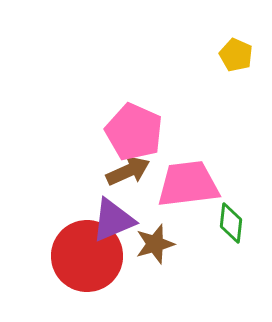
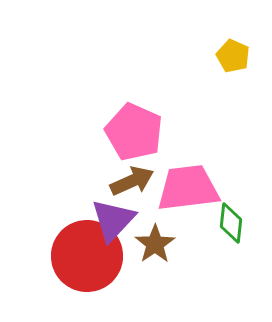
yellow pentagon: moved 3 px left, 1 px down
brown arrow: moved 4 px right, 10 px down
pink trapezoid: moved 4 px down
purple triangle: rotated 24 degrees counterclockwise
brown star: rotated 18 degrees counterclockwise
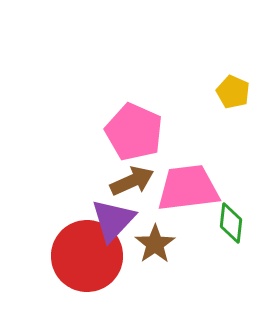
yellow pentagon: moved 36 px down
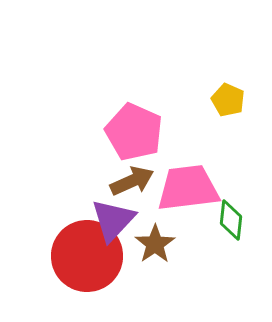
yellow pentagon: moved 5 px left, 8 px down
green diamond: moved 3 px up
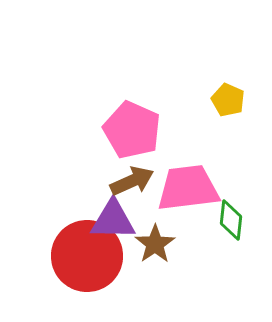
pink pentagon: moved 2 px left, 2 px up
purple triangle: rotated 48 degrees clockwise
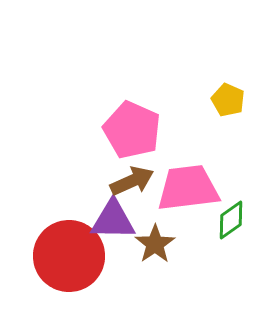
green diamond: rotated 48 degrees clockwise
red circle: moved 18 px left
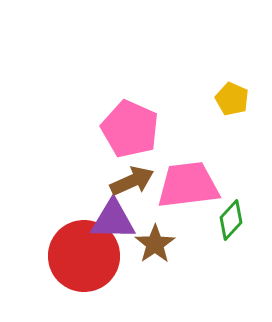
yellow pentagon: moved 4 px right, 1 px up
pink pentagon: moved 2 px left, 1 px up
pink trapezoid: moved 3 px up
green diamond: rotated 12 degrees counterclockwise
red circle: moved 15 px right
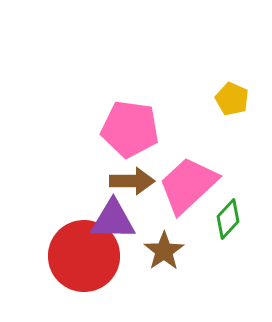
pink pentagon: rotated 16 degrees counterclockwise
brown arrow: rotated 24 degrees clockwise
pink trapezoid: rotated 36 degrees counterclockwise
green diamond: moved 3 px left, 1 px up
brown star: moved 9 px right, 7 px down
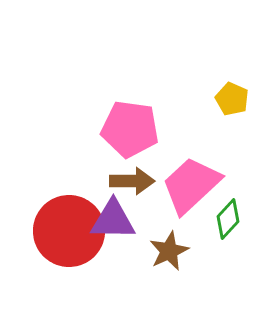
pink trapezoid: moved 3 px right
brown star: moved 5 px right; rotated 9 degrees clockwise
red circle: moved 15 px left, 25 px up
